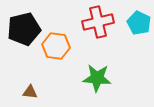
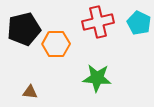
orange hexagon: moved 2 px up; rotated 8 degrees counterclockwise
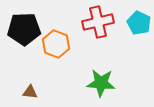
black pentagon: rotated 12 degrees clockwise
orange hexagon: rotated 20 degrees clockwise
green star: moved 4 px right, 5 px down
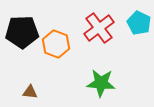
red cross: moved 1 px right, 6 px down; rotated 24 degrees counterclockwise
black pentagon: moved 2 px left, 3 px down
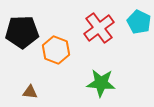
cyan pentagon: moved 1 px up
orange hexagon: moved 6 px down
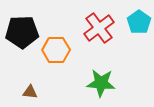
cyan pentagon: rotated 10 degrees clockwise
orange hexagon: rotated 20 degrees counterclockwise
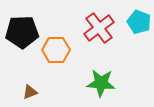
cyan pentagon: rotated 15 degrees counterclockwise
brown triangle: rotated 28 degrees counterclockwise
